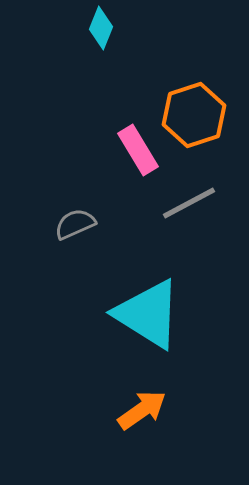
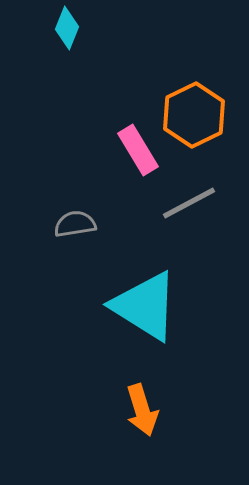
cyan diamond: moved 34 px left
orange hexagon: rotated 8 degrees counterclockwise
gray semicircle: rotated 15 degrees clockwise
cyan triangle: moved 3 px left, 8 px up
orange arrow: rotated 108 degrees clockwise
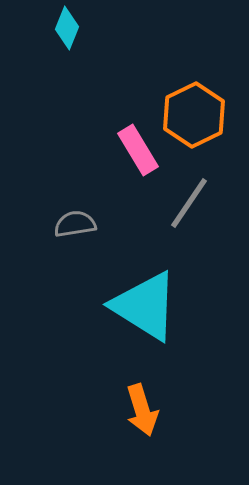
gray line: rotated 28 degrees counterclockwise
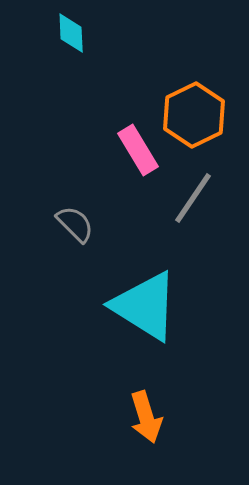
cyan diamond: moved 4 px right, 5 px down; rotated 24 degrees counterclockwise
gray line: moved 4 px right, 5 px up
gray semicircle: rotated 54 degrees clockwise
orange arrow: moved 4 px right, 7 px down
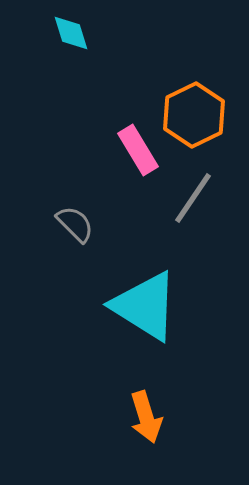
cyan diamond: rotated 15 degrees counterclockwise
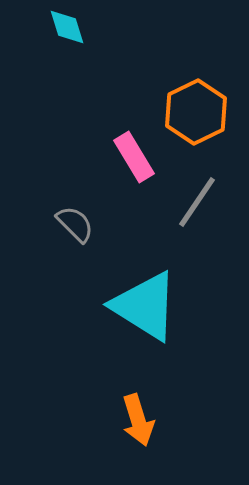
cyan diamond: moved 4 px left, 6 px up
orange hexagon: moved 2 px right, 3 px up
pink rectangle: moved 4 px left, 7 px down
gray line: moved 4 px right, 4 px down
orange arrow: moved 8 px left, 3 px down
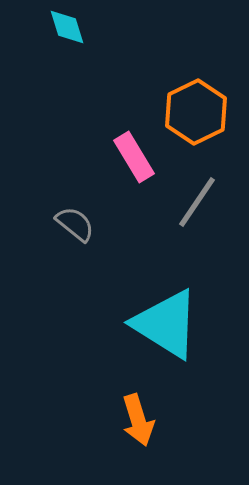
gray semicircle: rotated 6 degrees counterclockwise
cyan triangle: moved 21 px right, 18 px down
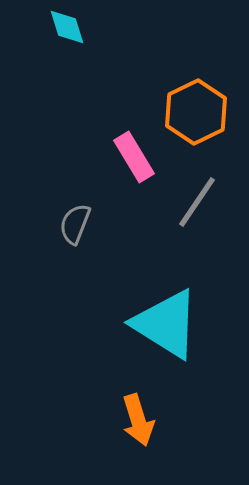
gray semicircle: rotated 108 degrees counterclockwise
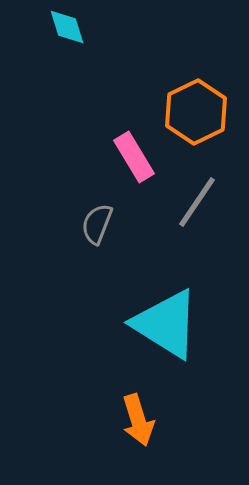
gray semicircle: moved 22 px right
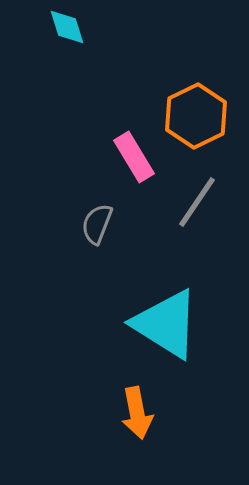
orange hexagon: moved 4 px down
orange arrow: moved 1 px left, 7 px up; rotated 6 degrees clockwise
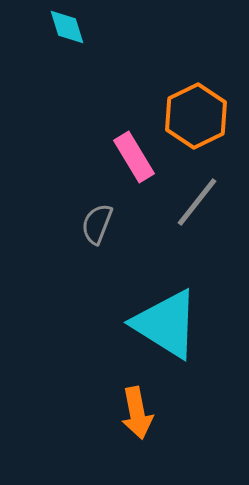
gray line: rotated 4 degrees clockwise
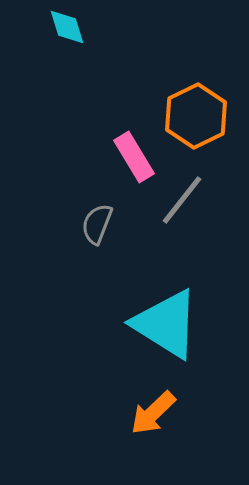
gray line: moved 15 px left, 2 px up
orange arrow: moved 16 px right; rotated 57 degrees clockwise
